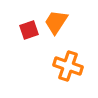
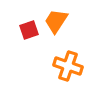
orange trapezoid: moved 1 px up
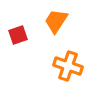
red square: moved 11 px left, 5 px down
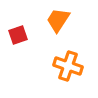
orange trapezoid: moved 2 px right, 1 px up
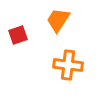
orange cross: moved 1 px up; rotated 12 degrees counterclockwise
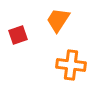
orange cross: moved 3 px right
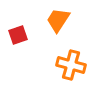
orange cross: rotated 8 degrees clockwise
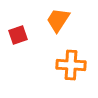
orange cross: rotated 12 degrees counterclockwise
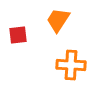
red square: rotated 12 degrees clockwise
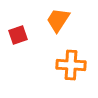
red square: rotated 12 degrees counterclockwise
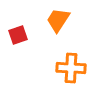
orange cross: moved 3 px down
